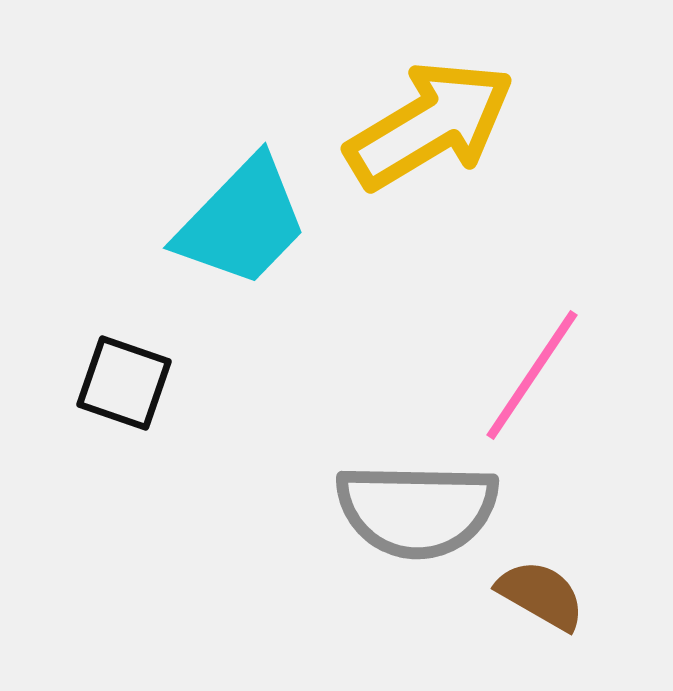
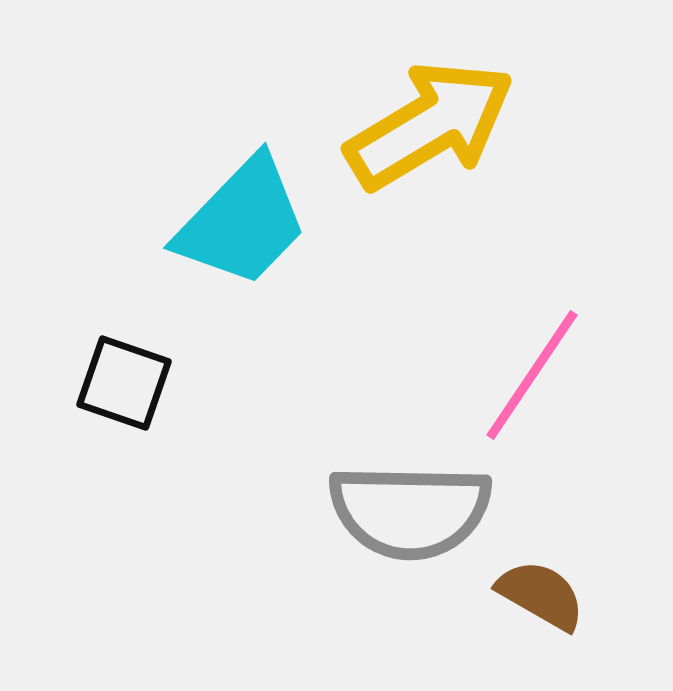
gray semicircle: moved 7 px left, 1 px down
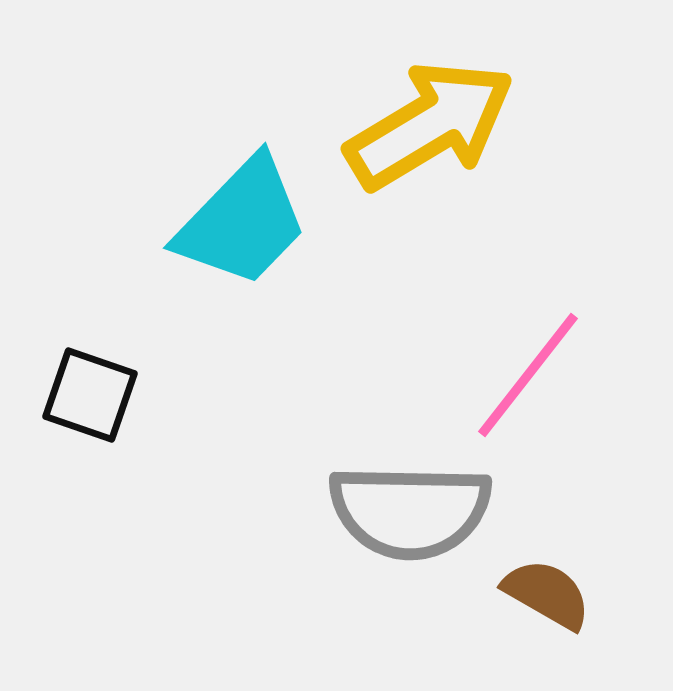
pink line: moved 4 px left; rotated 4 degrees clockwise
black square: moved 34 px left, 12 px down
brown semicircle: moved 6 px right, 1 px up
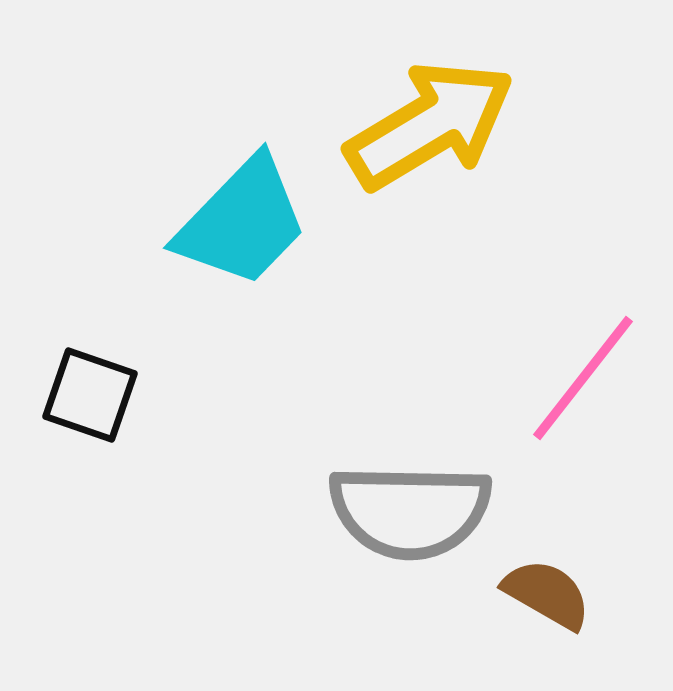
pink line: moved 55 px right, 3 px down
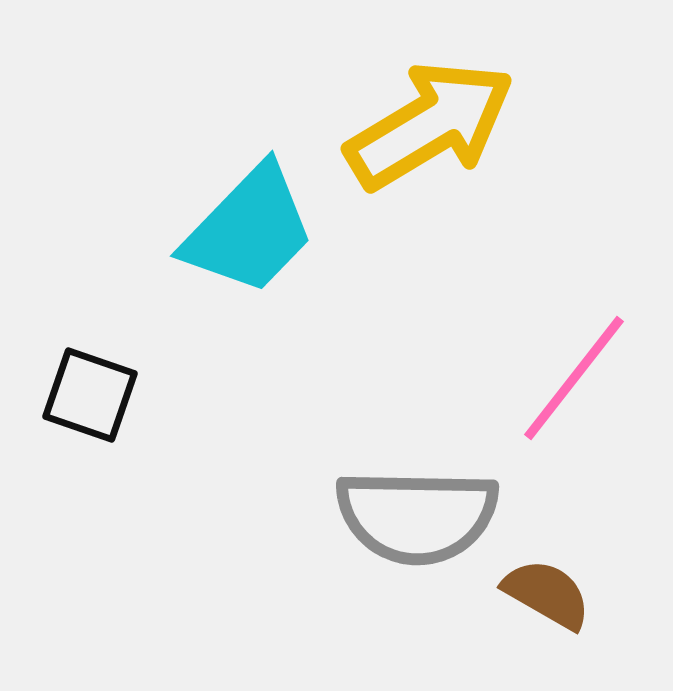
cyan trapezoid: moved 7 px right, 8 px down
pink line: moved 9 px left
gray semicircle: moved 7 px right, 5 px down
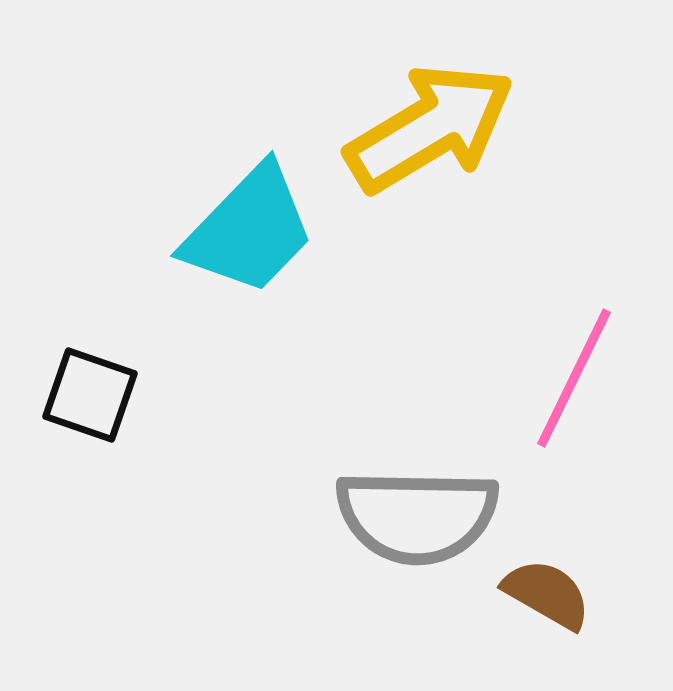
yellow arrow: moved 3 px down
pink line: rotated 12 degrees counterclockwise
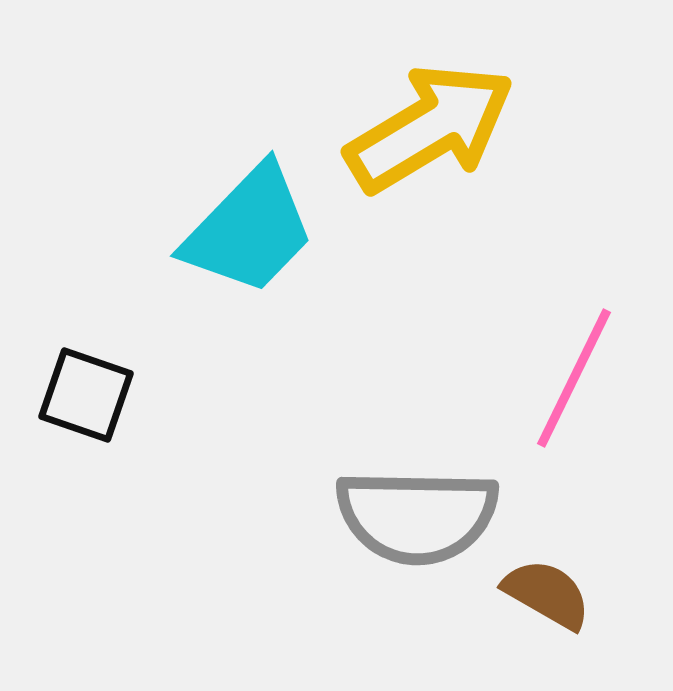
black square: moved 4 px left
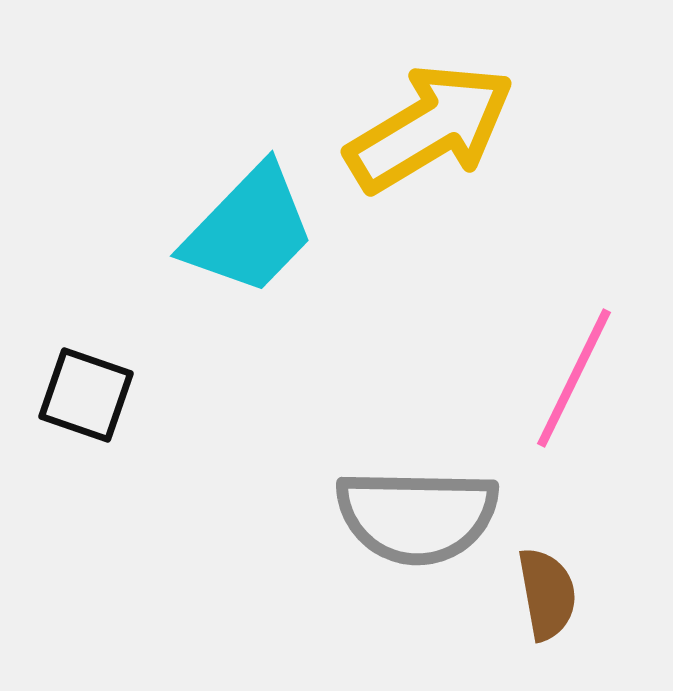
brown semicircle: rotated 50 degrees clockwise
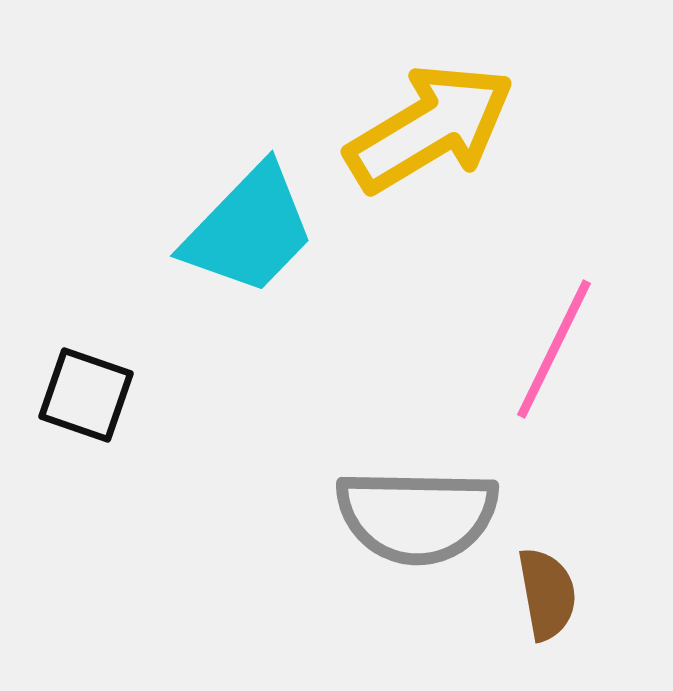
pink line: moved 20 px left, 29 px up
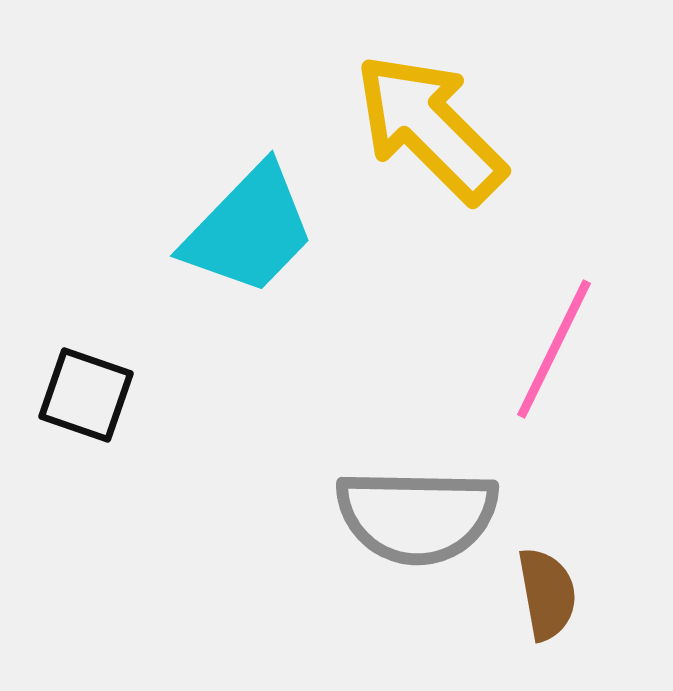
yellow arrow: rotated 104 degrees counterclockwise
